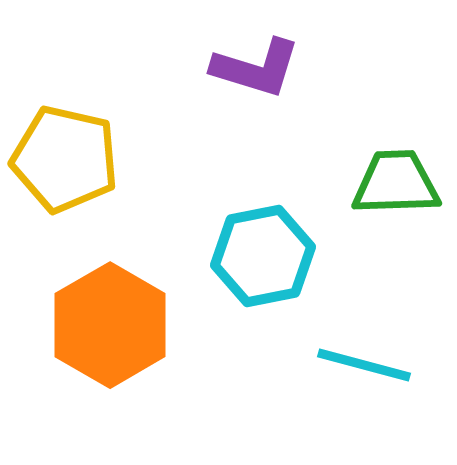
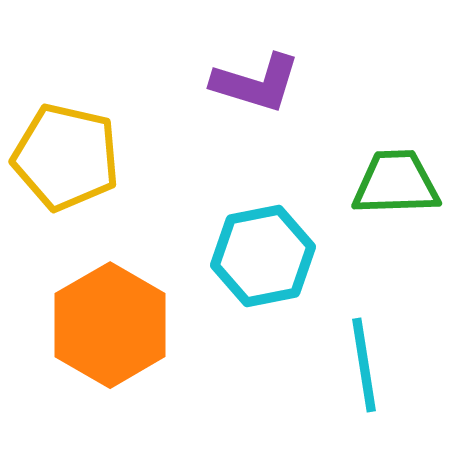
purple L-shape: moved 15 px down
yellow pentagon: moved 1 px right, 2 px up
cyan line: rotated 66 degrees clockwise
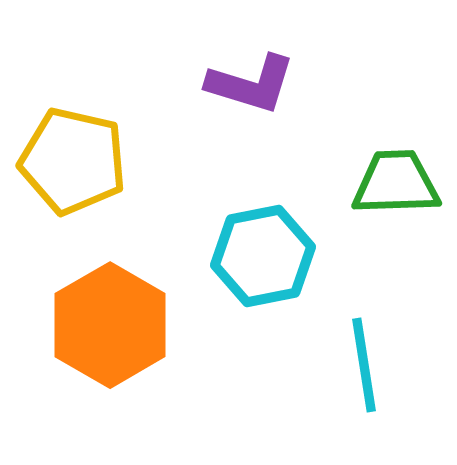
purple L-shape: moved 5 px left, 1 px down
yellow pentagon: moved 7 px right, 4 px down
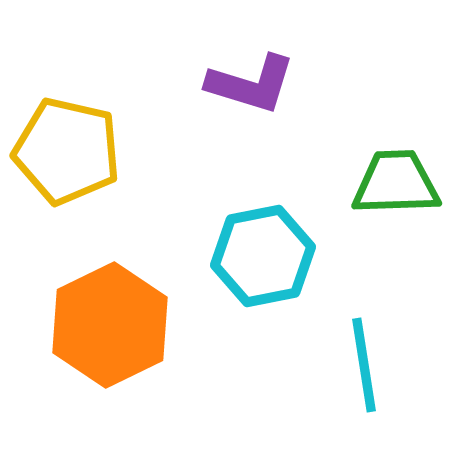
yellow pentagon: moved 6 px left, 10 px up
orange hexagon: rotated 4 degrees clockwise
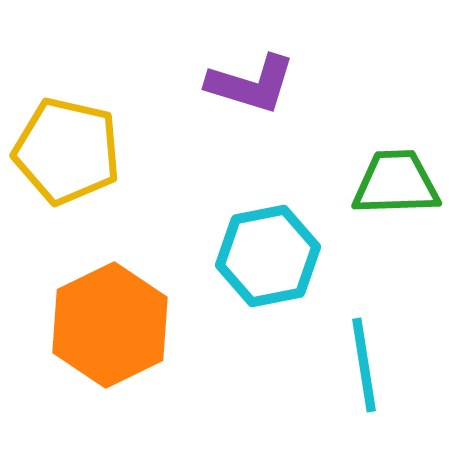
cyan hexagon: moved 5 px right
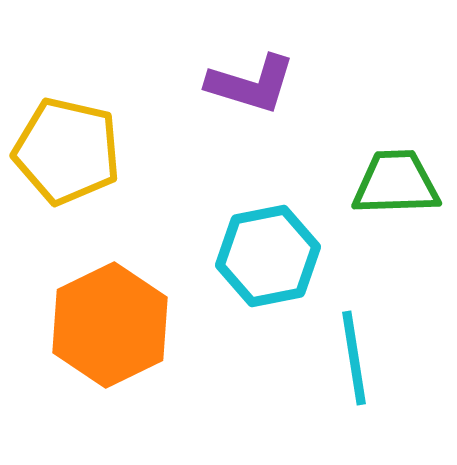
cyan line: moved 10 px left, 7 px up
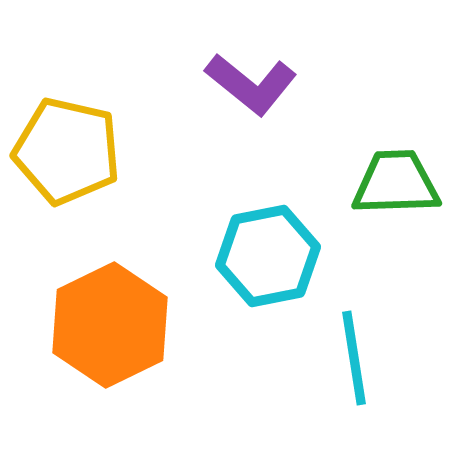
purple L-shape: rotated 22 degrees clockwise
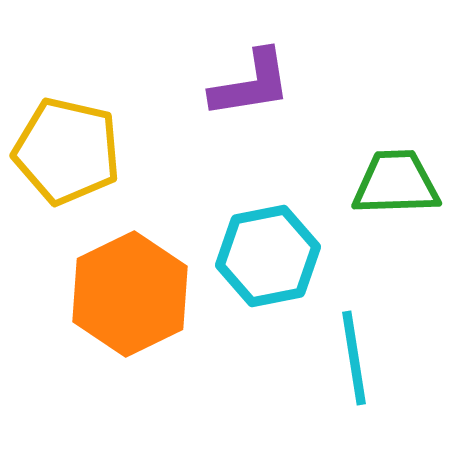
purple L-shape: rotated 48 degrees counterclockwise
orange hexagon: moved 20 px right, 31 px up
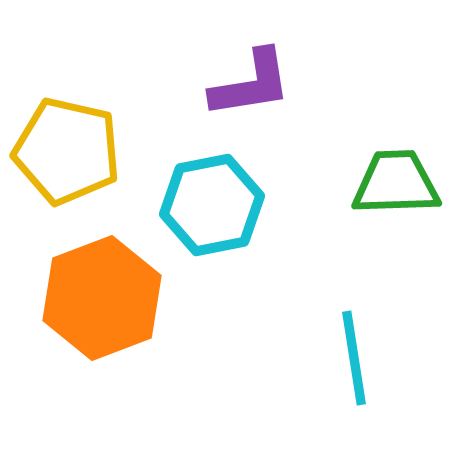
cyan hexagon: moved 56 px left, 51 px up
orange hexagon: moved 28 px left, 4 px down; rotated 5 degrees clockwise
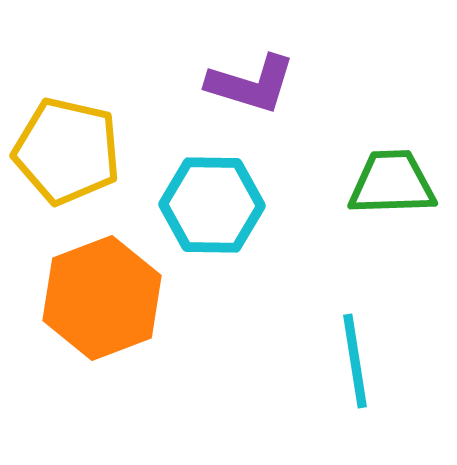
purple L-shape: rotated 26 degrees clockwise
green trapezoid: moved 4 px left
cyan hexagon: rotated 12 degrees clockwise
cyan line: moved 1 px right, 3 px down
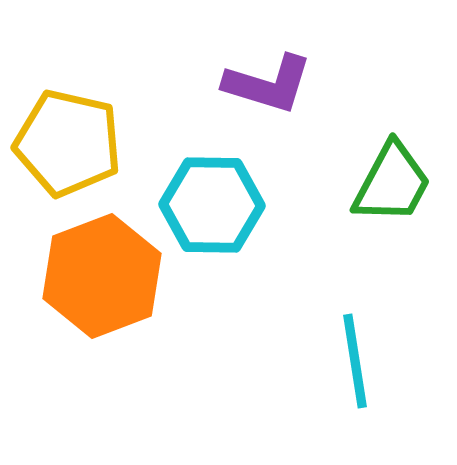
purple L-shape: moved 17 px right
yellow pentagon: moved 1 px right, 8 px up
green trapezoid: rotated 120 degrees clockwise
orange hexagon: moved 22 px up
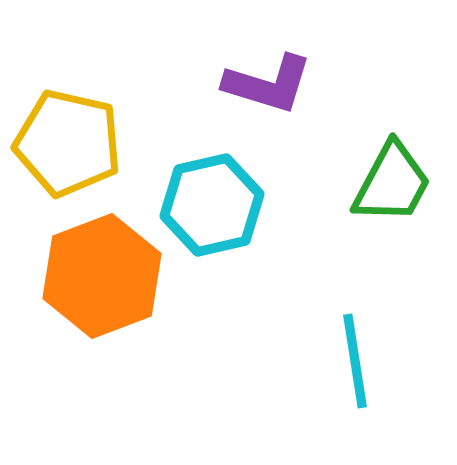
cyan hexagon: rotated 14 degrees counterclockwise
